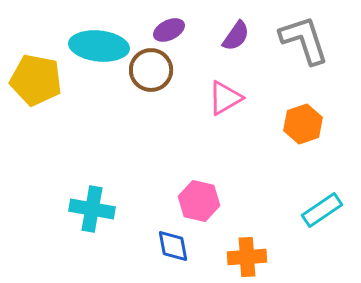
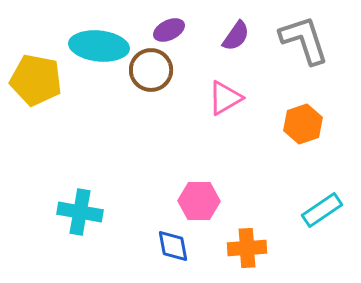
pink hexagon: rotated 12 degrees counterclockwise
cyan cross: moved 12 px left, 3 px down
orange cross: moved 9 px up
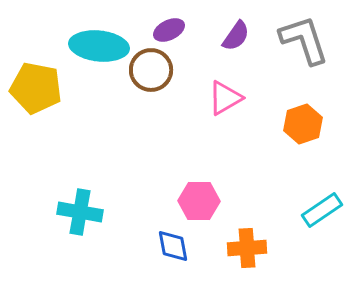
yellow pentagon: moved 8 px down
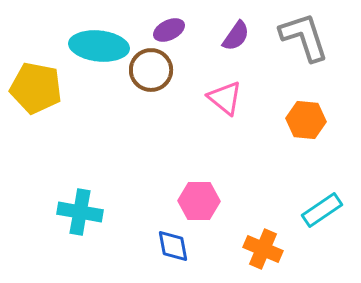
gray L-shape: moved 3 px up
pink triangle: rotated 51 degrees counterclockwise
orange hexagon: moved 3 px right, 4 px up; rotated 24 degrees clockwise
orange cross: moved 16 px right, 1 px down; rotated 27 degrees clockwise
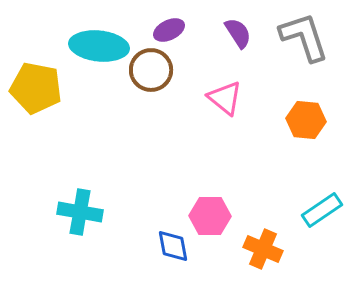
purple semicircle: moved 2 px right, 3 px up; rotated 68 degrees counterclockwise
pink hexagon: moved 11 px right, 15 px down
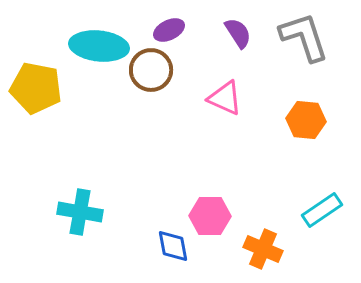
pink triangle: rotated 15 degrees counterclockwise
